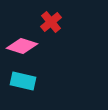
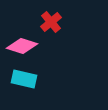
cyan rectangle: moved 1 px right, 2 px up
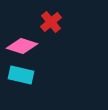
cyan rectangle: moved 3 px left, 4 px up
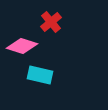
cyan rectangle: moved 19 px right
